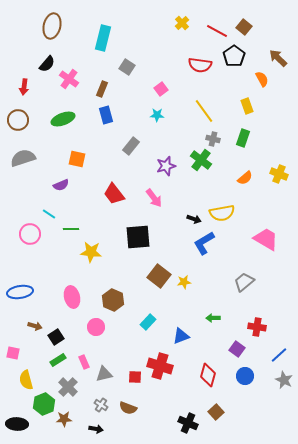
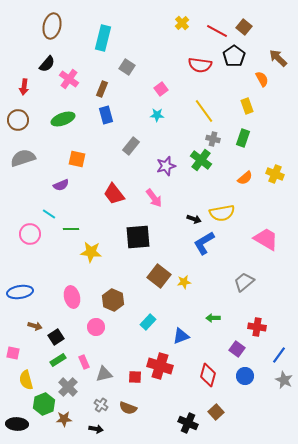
yellow cross at (279, 174): moved 4 px left
blue line at (279, 355): rotated 12 degrees counterclockwise
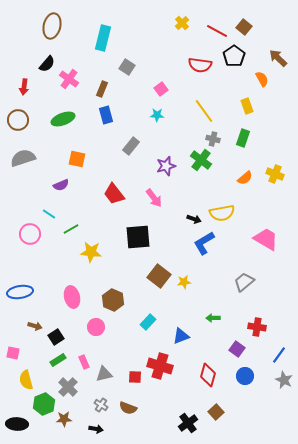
green line at (71, 229): rotated 28 degrees counterclockwise
black cross at (188, 423): rotated 30 degrees clockwise
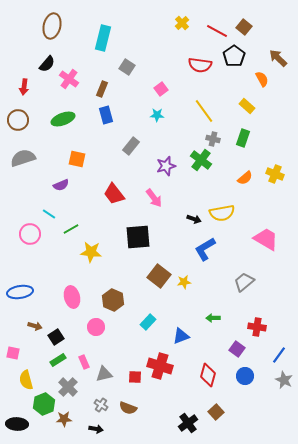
yellow rectangle at (247, 106): rotated 28 degrees counterclockwise
blue L-shape at (204, 243): moved 1 px right, 6 px down
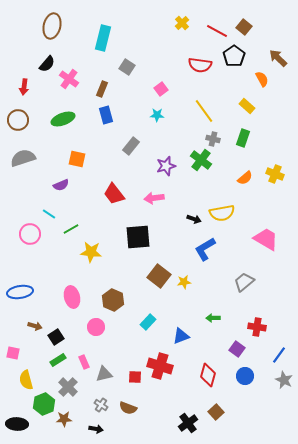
pink arrow at (154, 198): rotated 120 degrees clockwise
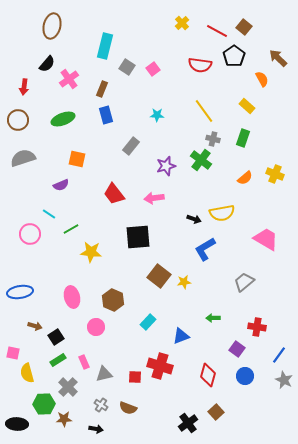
cyan rectangle at (103, 38): moved 2 px right, 8 px down
pink cross at (69, 79): rotated 18 degrees clockwise
pink square at (161, 89): moved 8 px left, 20 px up
yellow semicircle at (26, 380): moved 1 px right, 7 px up
green hexagon at (44, 404): rotated 20 degrees clockwise
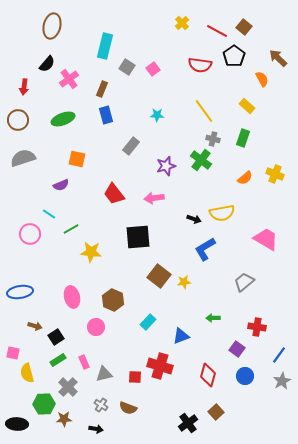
gray star at (284, 380): moved 2 px left, 1 px down; rotated 18 degrees clockwise
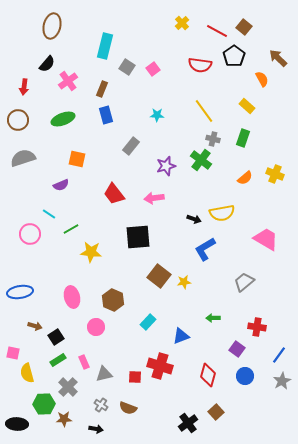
pink cross at (69, 79): moved 1 px left, 2 px down
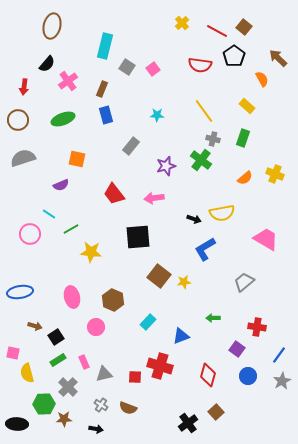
blue circle at (245, 376): moved 3 px right
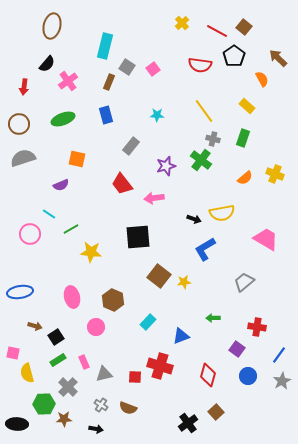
brown rectangle at (102, 89): moved 7 px right, 7 px up
brown circle at (18, 120): moved 1 px right, 4 px down
red trapezoid at (114, 194): moved 8 px right, 10 px up
